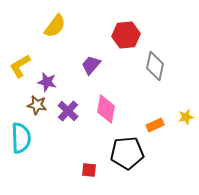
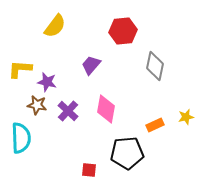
red hexagon: moved 3 px left, 4 px up
yellow L-shape: moved 3 px down; rotated 35 degrees clockwise
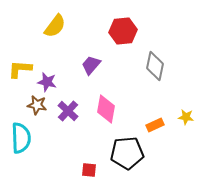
yellow star: rotated 21 degrees clockwise
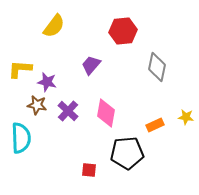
yellow semicircle: moved 1 px left
gray diamond: moved 2 px right, 1 px down
pink diamond: moved 4 px down
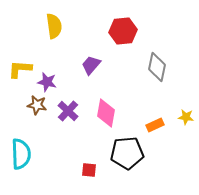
yellow semicircle: rotated 45 degrees counterclockwise
cyan semicircle: moved 16 px down
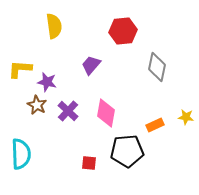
brown star: rotated 18 degrees clockwise
black pentagon: moved 2 px up
red square: moved 7 px up
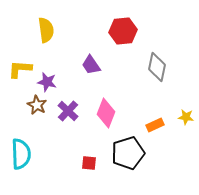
yellow semicircle: moved 8 px left, 4 px down
purple trapezoid: rotated 75 degrees counterclockwise
pink diamond: rotated 12 degrees clockwise
black pentagon: moved 1 px right, 2 px down; rotated 12 degrees counterclockwise
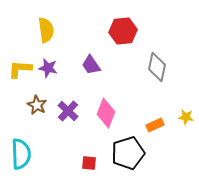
purple star: moved 1 px right, 14 px up
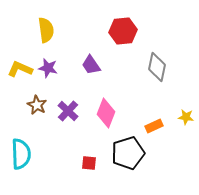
yellow L-shape: rotated 20 degrees clockwise
orange rectangle: moved 1 px left, 1 px down
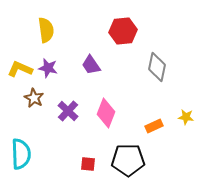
brown star: moved 3 px left, 7 px up
black pentagon: moved 7 px down; rotated 16 degrees clockwise
red square: moved 1 px left, 1 px down
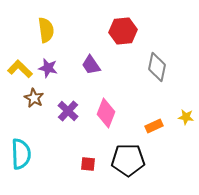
yellow L-shape: rotated 20 degrees clockwise
